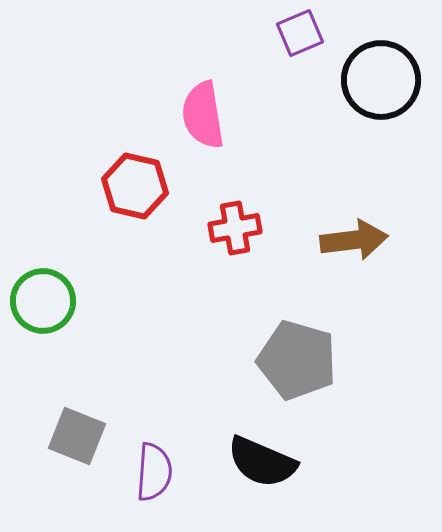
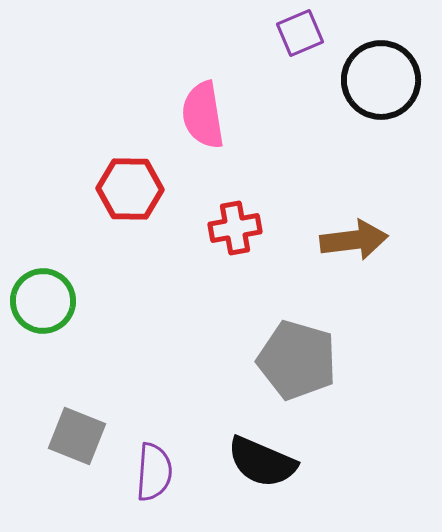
red hexagon: moved 5 px left, 3 px down; rotated 12 degrees counterclockwise
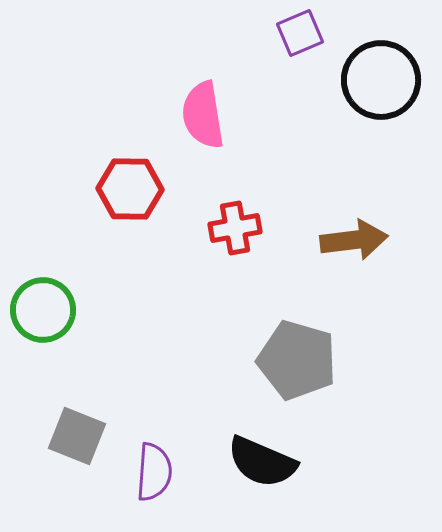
green circle: moved 9 px down
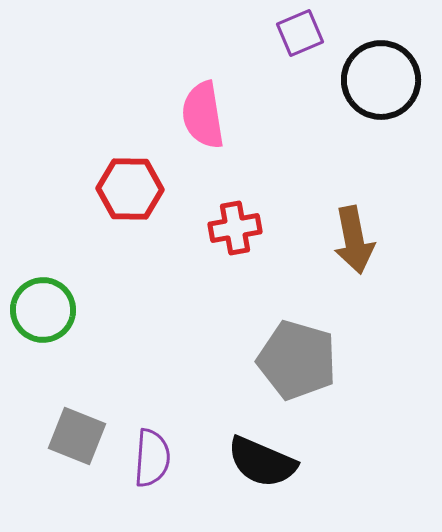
brown arrow: rotated 86 degrees clockwise
purple semicircle: moved 2 px left, 14 px up
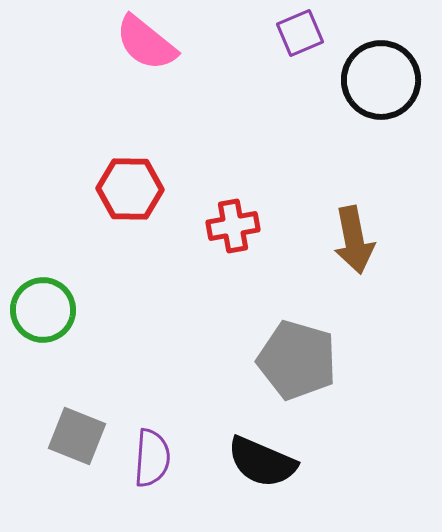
pink semicircle: moved 57 px left, 72 px up; rotated 42 degrees counterclockwise
red cross: moved 2 px left, 2 px up
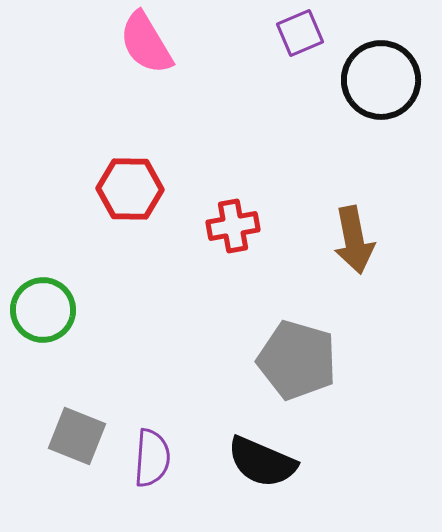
pink semicircle: rotated 20 degrees clockwise
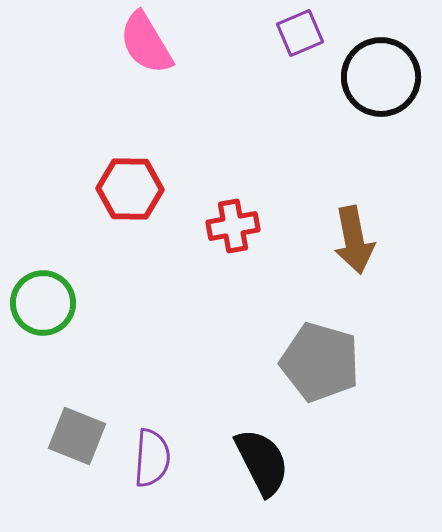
black circle: moved 3 px up
green circle: moved 7 px up
gray pentagon: moved 23 px right, 2 px down
black semicircle: rotated 140 degrees counterclockwise
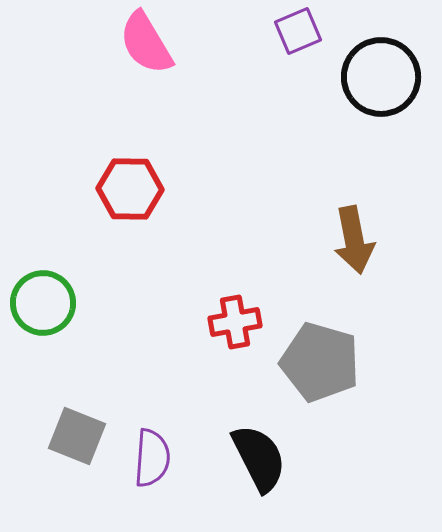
purple square: moved 2 px left, 2 px up
red cross: moved 2 px right, 96 px down
black semicircle: moved 3 px left, 4 px up
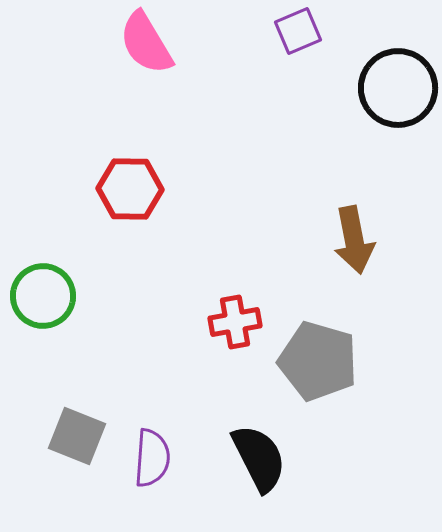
black circle: moved 17 px right, 11 px down
green circle: moved 7 px up
gray pentagon: moved 2 px left, 1 px up
